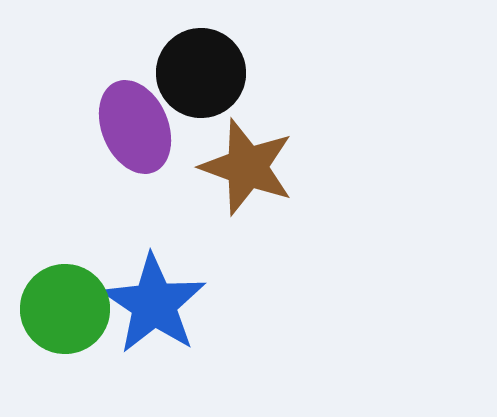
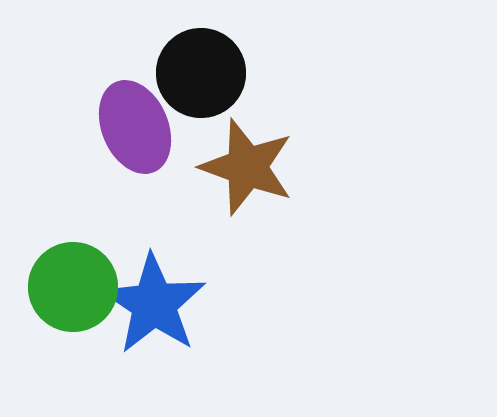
green circle: moved 8 px right, 22 px up
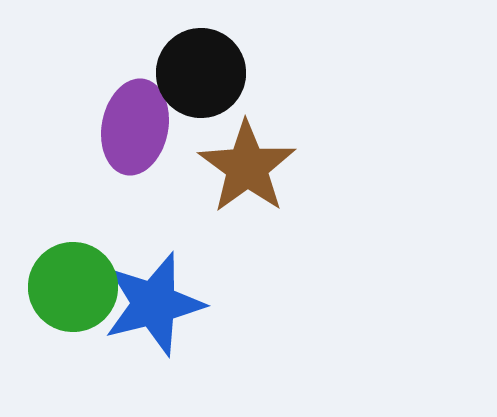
purple ellipse: rotated 34 degrees clockwise
brown star: rotated 16 degrees clockwise
blue star: rotated 24 degrees clockwise
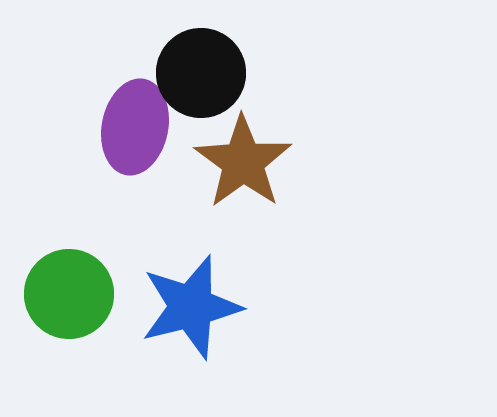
brown star: moved 4 px left, 5 px up
green circle: moved 4 px left, 7 px down
blue star: moved 37 px right, 3 px down
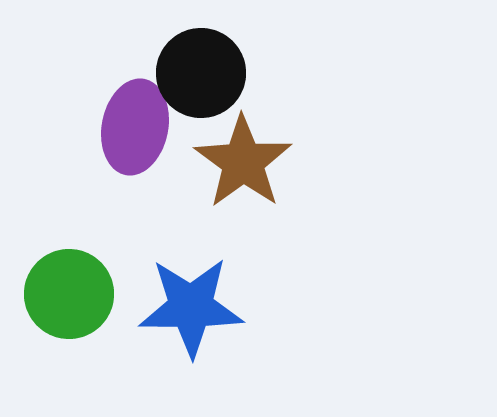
blue star: rotated 14 degrees clockwise
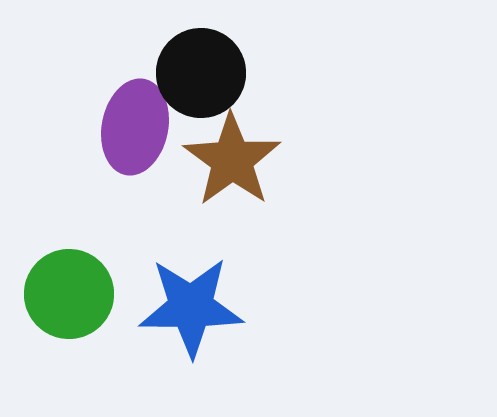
brown star: moved 11 px left, 2 px up
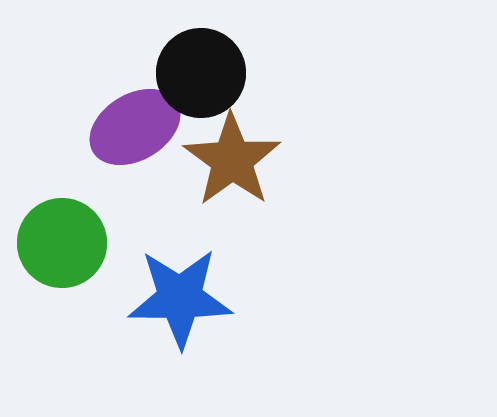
purple ellipse: rotated 48 degrees clockwise
green circle: moved 7 px left, 51 px up
blue star: moved 11 px left, 9 px up
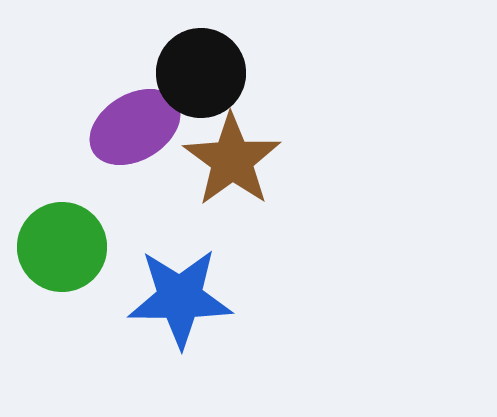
green circle: moved 4 px down
